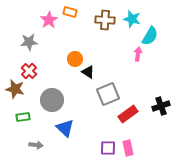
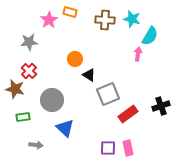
black triangle: moved 1 px right, 3 px down
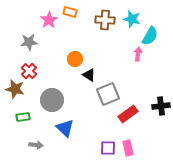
black cross: rotated 12 degrees clockwise
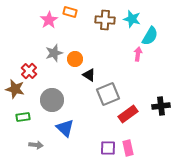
gray star: moved 25 px right, 11 px down; rotated 12 degrees counterclockwise
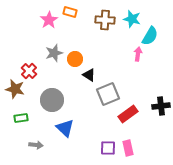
green rectangle: moved 2 px left, 1 px down
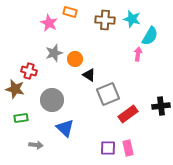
pink star: moved 3 px down; rotated 12 degrees counterclockwise
red cross: rotated 28 degrees counterclockwise
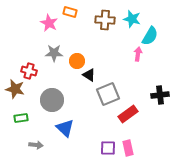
gray star: rotated 18 degrees clockwise
orange circle: moved 2 px right, 2 px down
black cross: moved 1 px left, 11 px up
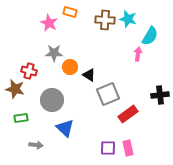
cyan star: moved 4 px left
orange circle: moved 7 px left, 6 px down
